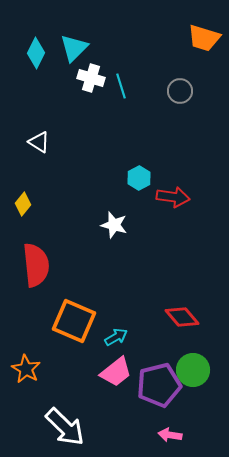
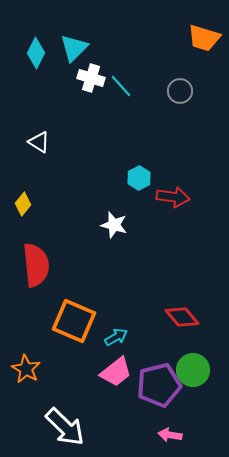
cyan line: rotated 25 degrees counterclockwise
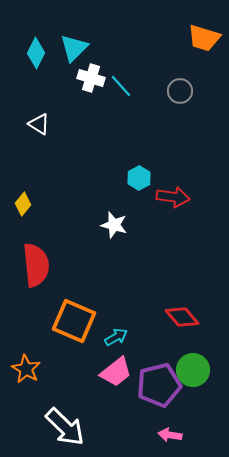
white triangle: moved 18 px up
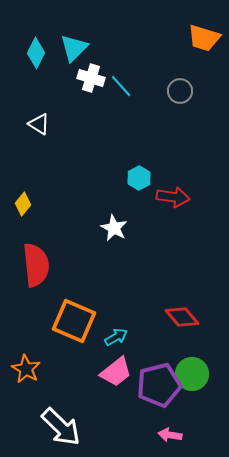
white star: moved 3 px down; rotated 12 degrees clockwise
green circle: moved 1 px left, 4 px down
white arrow: moved 4 px left
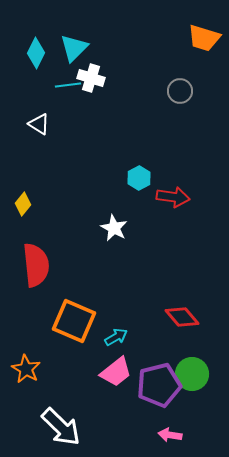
cyan line: moved 53 px left, 1 px up; rotated 55 degrees counterclockwise
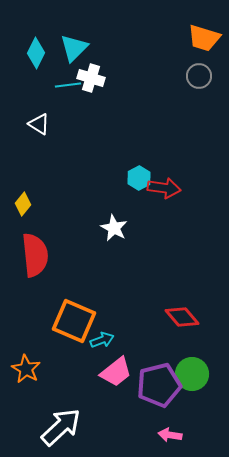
gray circle: moved 19 px right, 15 px up
red arrow: moved 9 px left, 9 px up
red semicircle: moved 1 px left, 10 px up
cyan arrow: moved 14 px left, 3 px down; rotated 10 degrees clockwise
white arrow: rotated 87 degrees counterclockwise
